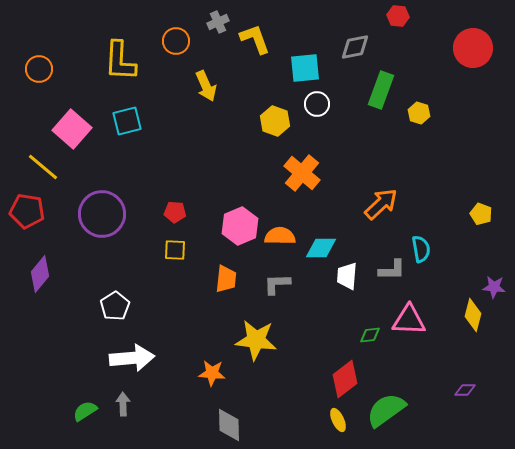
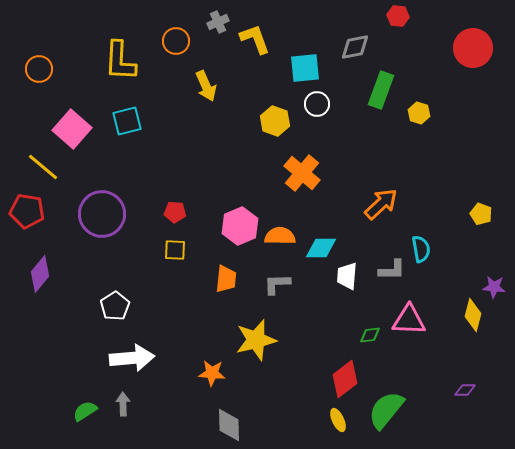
yellow star at (256, 340): rotated 21 degrees counterclockwise
green semicircle at (386, 410): rotated 15 degrees counterclockwise
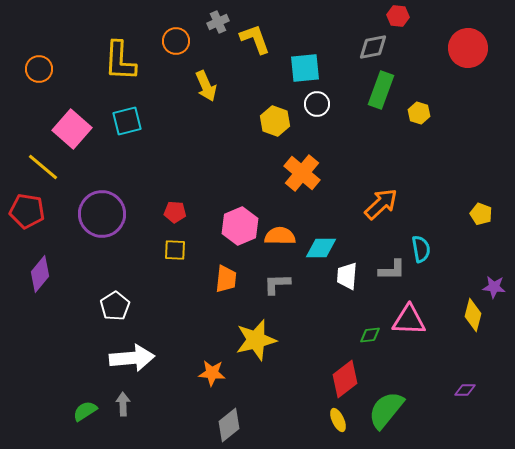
gray diamond at (355, 47): moved 18 px right
red circle at (473, 48): moved 5 px left
gray diamond at (229, 425): rotated 52 degrees clockwise
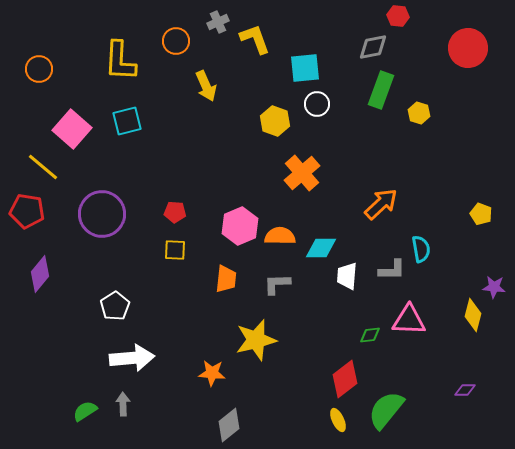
orange cross at (302, 173): rotated 9 degrees clockwise
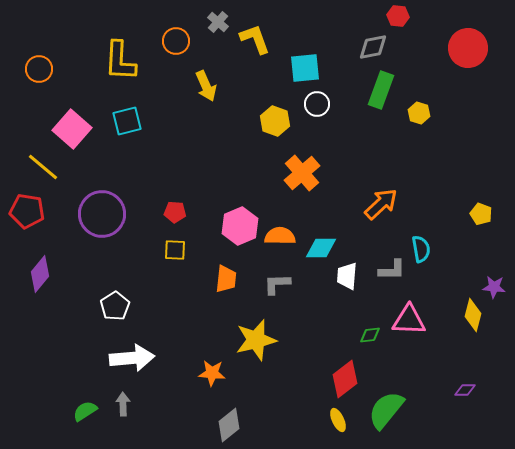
gray cross at (218, 22): rotated 25 degrees counterclockwise
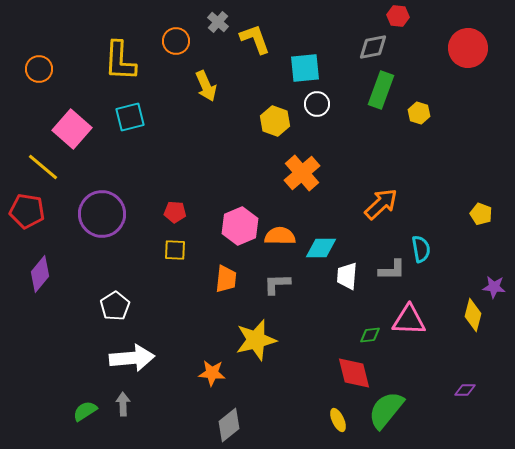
cyan square at (127, 121): moved 3 px right, 4 px up
red diamond at (345, 379): moved 9 px right, 6 px up; rotated 66 degrees counterclockwise
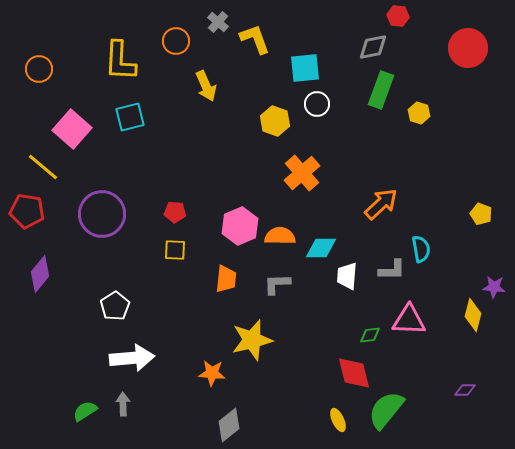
yellow star at (256, 340): moved 4 px left
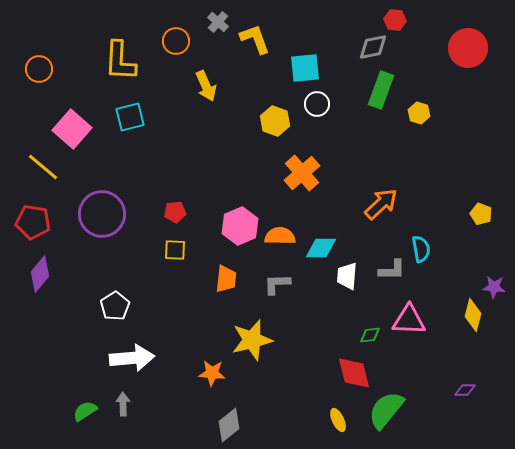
red hexagon at (398, 16): moved 3 px left, 4 px down
red pentagon at (27, 211): moved 6 px right, 11 px down
red pentagon at (175, 212): rotated 10 degrees counterclockwise
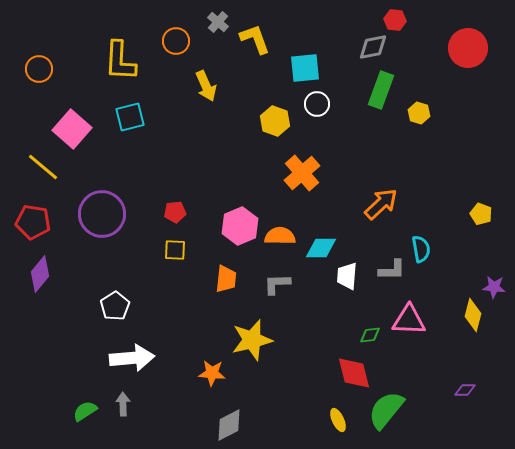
gray diamond at (229, 425): rotated 12 degrees clockwise
